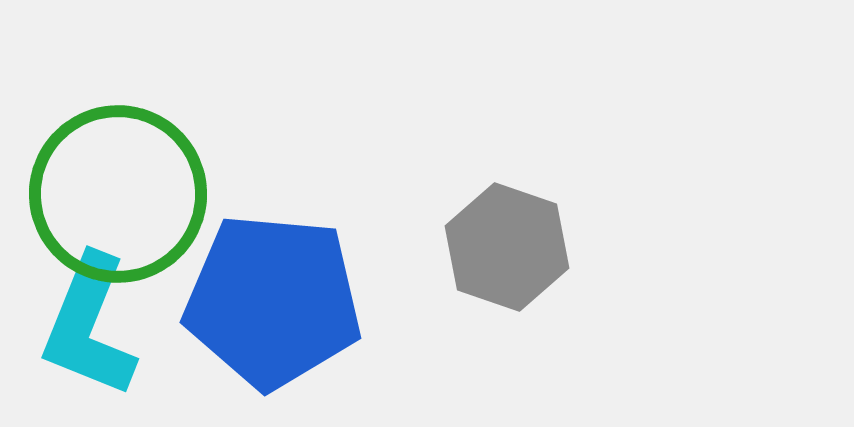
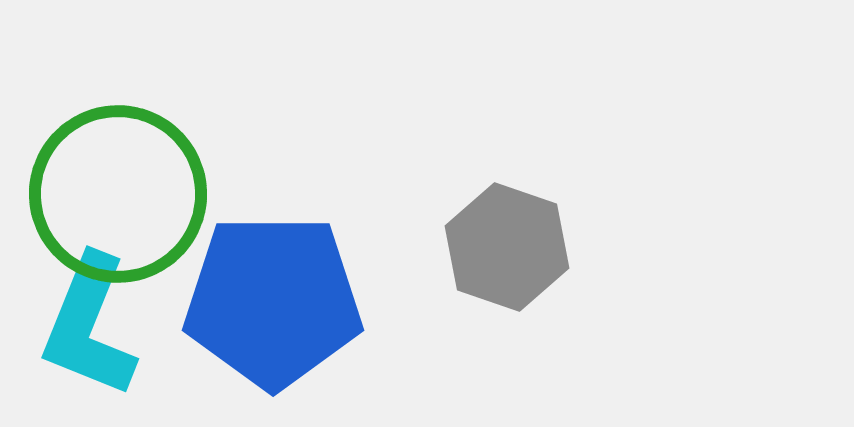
blue pentagon: rotated 5 degrees counterclockwise
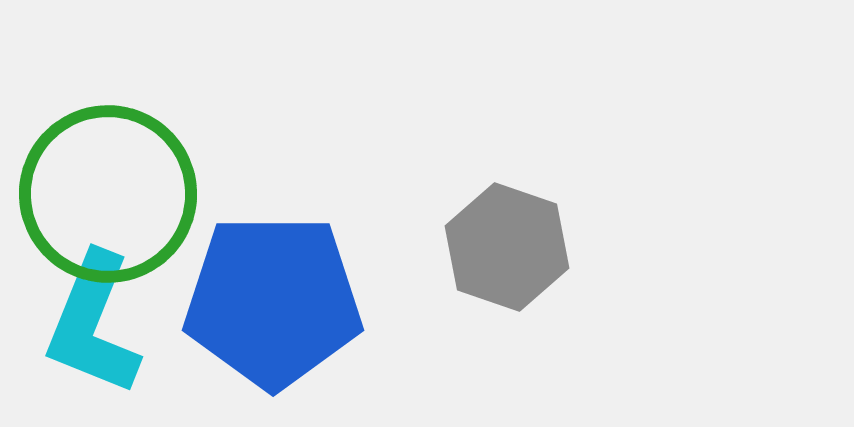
green circle: moved 10 px left
cyan L-shape: moved 4 px right, 2 px up
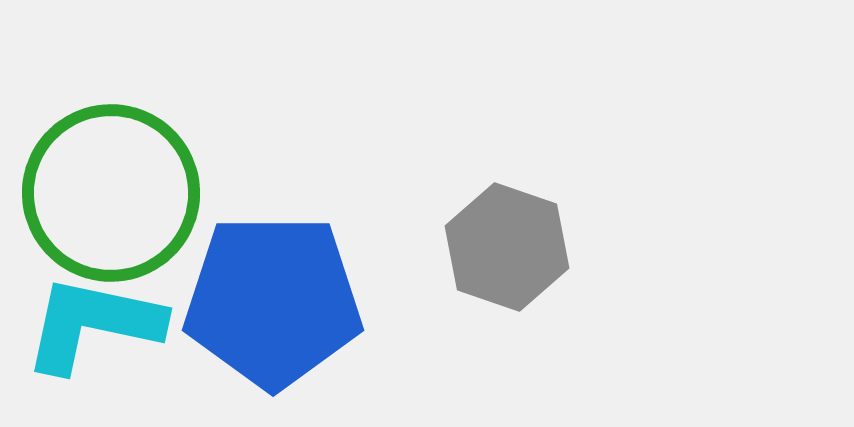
green circle: moved 3 px right, 1 px up
cyan L-shape: rotated 80 degrees clockwise
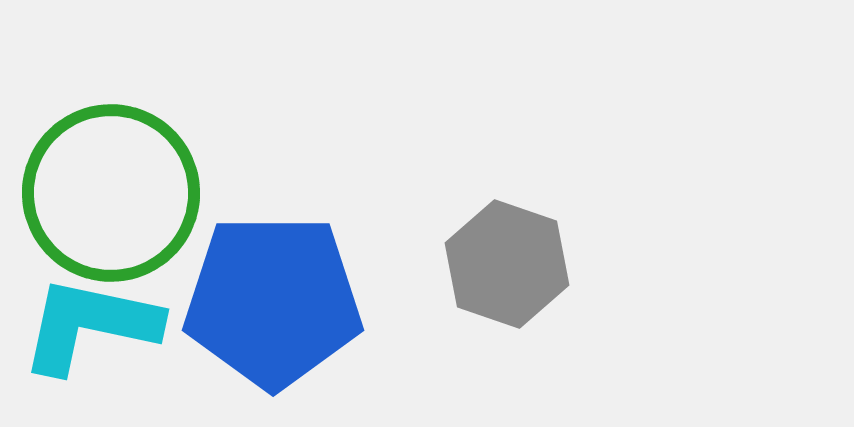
gray hexagon: moved 17 px down
cyan L-shape: moved 3 px left, 1 px down
